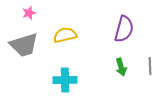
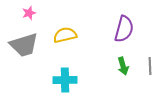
green arrow: moved 2 px right, 1 px up
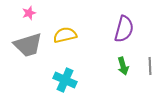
gray trapezoid: moved 4 px right
cyan cross: rotated 25 degrees clockwise
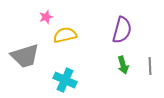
pink star: moved 17 px right, 4 px down
purple semicircle: moved 2 px left, 1 px down
gray trapezoid: moved 3 px left, 11 px down
green arrow: moved 1 px up
